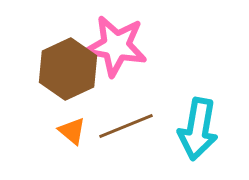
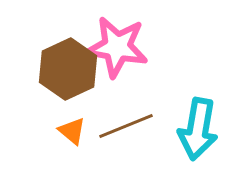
pink star: moved 1 px right, 1 px down
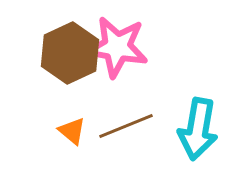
brown hexagon: moved 2 px right, 16 px up
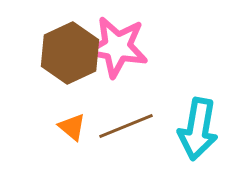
orange triangle: moved 4 px up
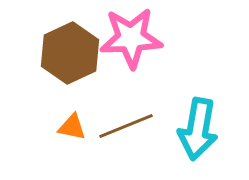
pink star: moved 14 px right, 9 px up; rotated 12 degrees counterclockwise
orange triangle: rotated 28 degrees counterclockwise
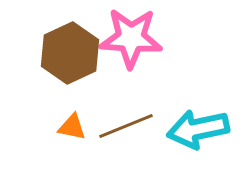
pink star: rotated 6 degrees clockwise
cyan arrow: rotated 68 degrees clockwise
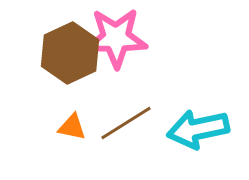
pink star: moved 15 px left; rotated 4 degrees counterclockwise
brown line: moved 3 px up; rotated 10 degrees counterclockwise
